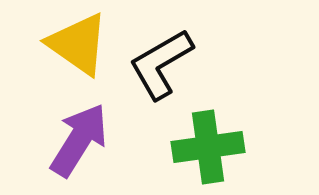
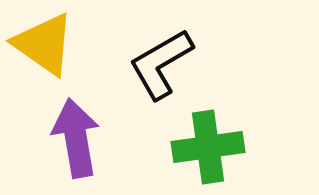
yellow triangle: moved 34 px left
purple arrow: moved 3 px left, 2 px up; rotated 42 degrees counterclockwise
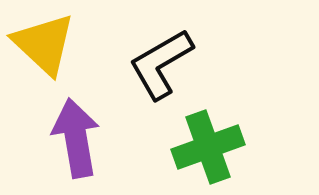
yellow triangle: rotated 8 degrees clockwise
green cross: rotated 12 degrees counterclockwise
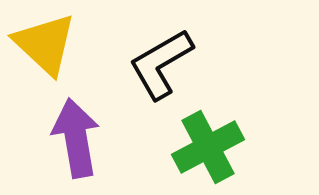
yellow triangle: moved 1 px right
green cross: rotated 8 degrees counterclockwise
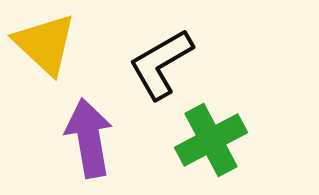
purple arrow: moved 13 px right
green cross: moved 3 px right, 7 px up
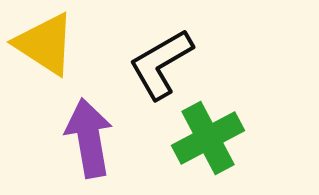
yellow triangle: rotated 10 degrees counterclockwise
green cross: moved 3 px left, 2 px up
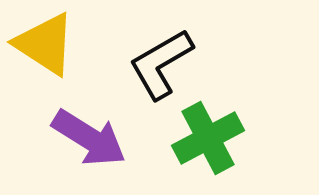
purple arrow: rotated 132 degrees clockwise
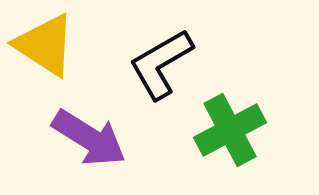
yellow triangle: moved 1 px down
green cross: moved 22 px right, 8 px up
